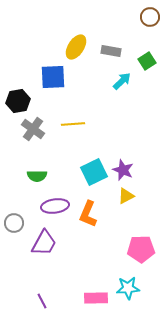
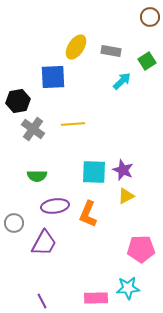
cyan square: rotated 28 degrees clockwise
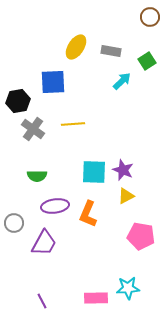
blue square: moved 5 px down
pink pentagon: moved 13 px up; rotated 12 degrees clockwise
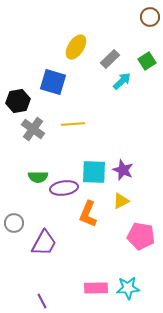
gray rectangle: moved 1 px left, 8 px down; rotated 54 degrees counterclockwise
blue square: rotated 20 degrees clockwise
green semicircle: moved 1 px right, 1 px down
yellow triangle: moved 5 px left, 5 px down
purple ellipse: moved 9 px right, 18 px up
pink rectangle: moved 10 px up
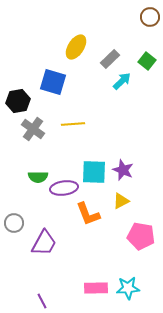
green square: rotated 18 degrees counterclockwise
orange L-shape: rotated 44 degrees counterclockwise
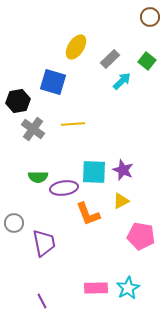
purple trapezoid: rotated 40 degrees counterclockwise
cyan star: rotated 25 degrees counterclockwise
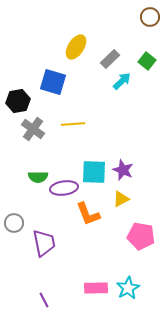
yellow triangle: moved 2 px up
purple line: moved 2 px right, 1 px up
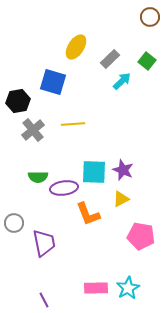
gray cross: moved 1 px down; rotated 15 degrees clockwise
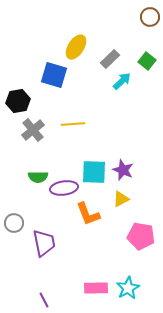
blue square: moved 1 px right, 7 px up
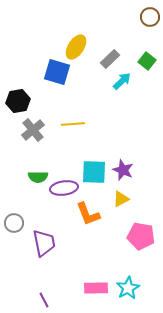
blue square: moved 3 px right, 3 px up
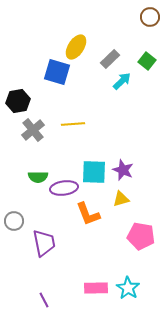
yellow triangle: rotated 12 degrees clockwise
gray circle: moved 2 px up
cyan star: rotated 10 degrees counterclockwise
